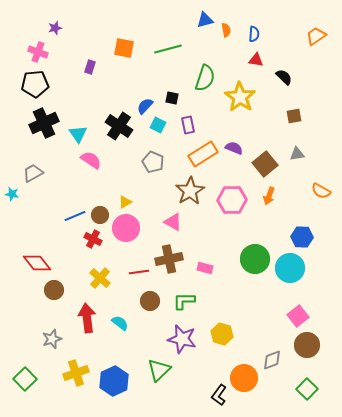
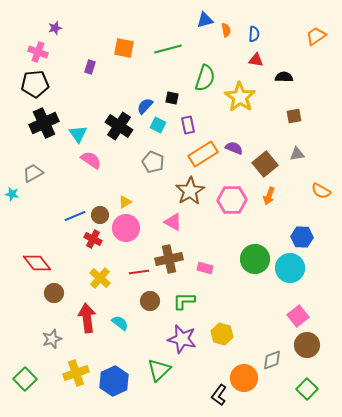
black semicircle at (284, 77): rotated 42 degrees counterclockwise
brown circle at (54, 290): moved 3 px down
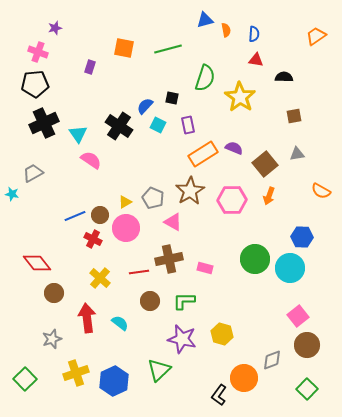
gray pentagon at (153, 162): moved 36 px down
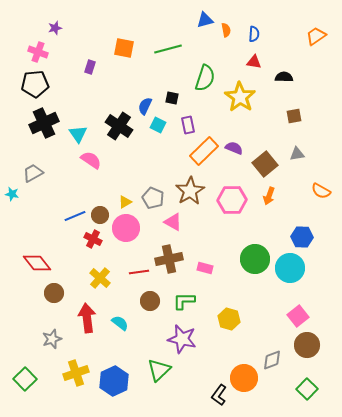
red triangle at (256, 60): moved 2 px left, 2 px down
blue semicircle at (145, 106): rotated 18 degrees counterclockwise
orange rectangle at (203, 154): moved 1 px right, 3 px up; rotated 12 degrees counterclockwise
yellow hexagon at (222, 334): moved 7 px right, 15 px up
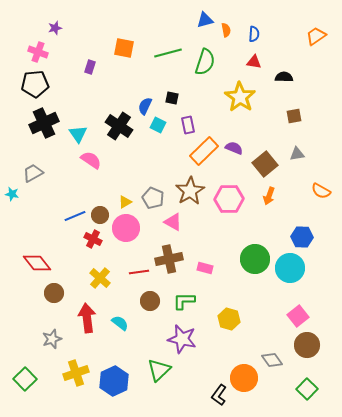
green line at (168, 49): moved 4 px down
green semicircle at (205, 78): moved 16 px up
pink hexagon at (232, 200): moved 3 px left, 1 px up
gray diamond at (272, 360): rotated 75 degrees clockwise
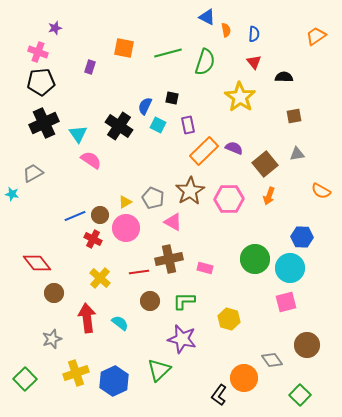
blue triangle at (205, 20): moved 2 px right, 3 px up; rotated 42 degrees clockwise
red triangle at (254, 62): rotated 42 degrees clockwise
black pentagon at (35, 84): moved 6 px right, 2 px up
pink square at (298, 316): moved 12 px left, 14 px up; rotated 25 degrees clockwise
green square at (307, 389): moved 7 px left, 6 px down
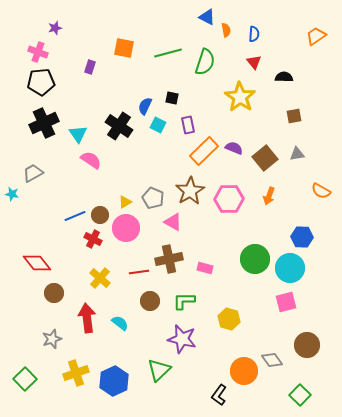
brown square at (265, 164): moved 6 px up
orange circle at (244, 378): moved 7 px up
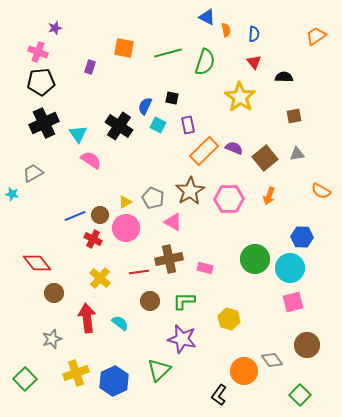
pink square at (286, 302): moved 7 px right
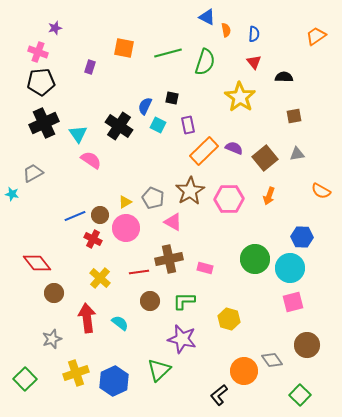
black L-shape at (219, 395): rotated 15 degrees clockwise
